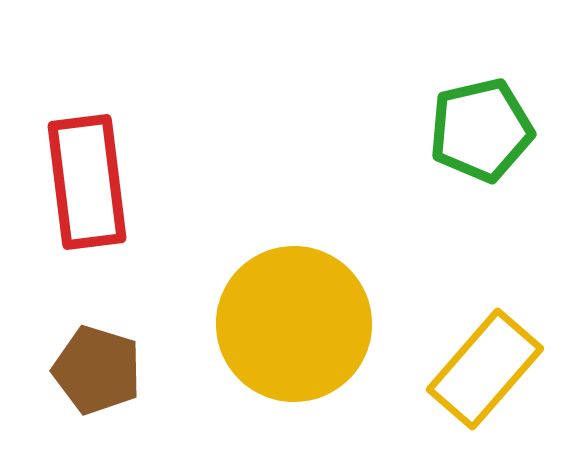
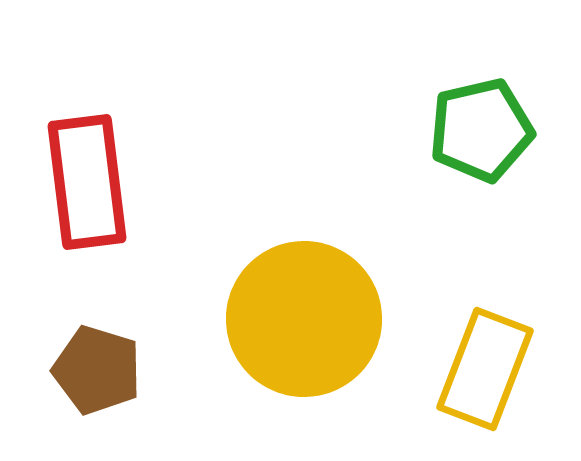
yellow circle: moved 10 px right, 5 px up
yellow rectangle: rotated 20 degrees counterclockwise
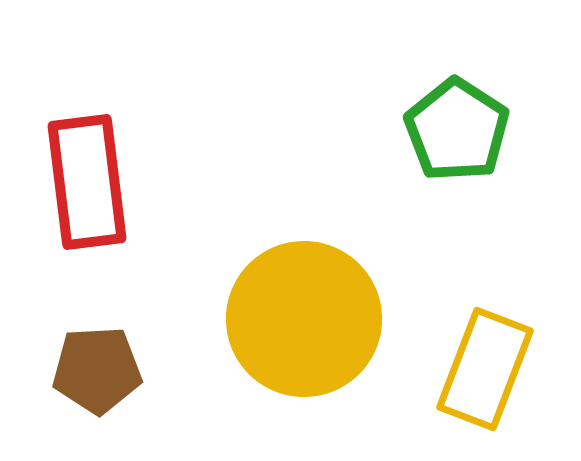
green pentagon: moved 24 px left; rotated 26 degrees counterclockwise
brown pentagon: rotated 20 degrees counterclockwise
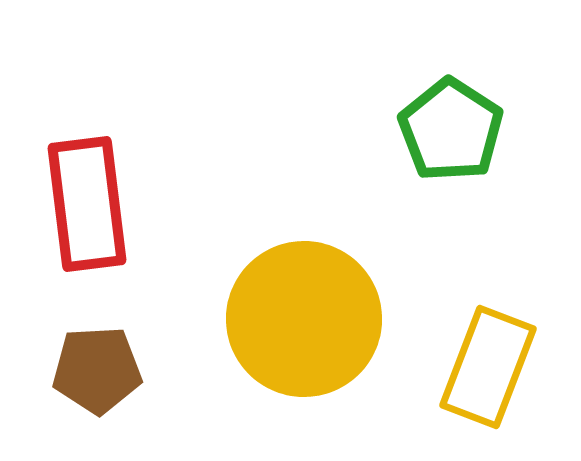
green pentagon: moved 6 px left
red rectangle: moved 22 px down
yellow rectangle: moved 3 px right, 2 px up
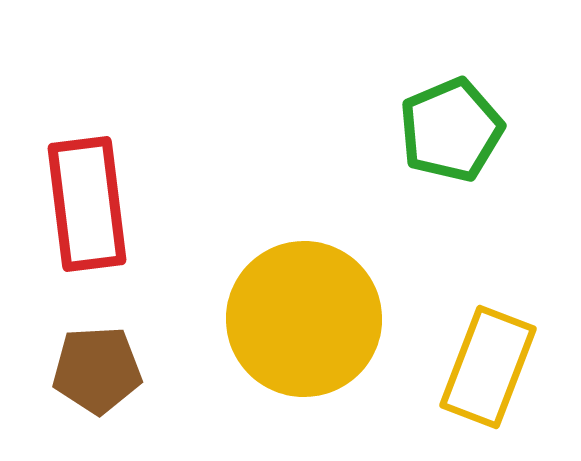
green pentagon: rotated 16 degrees clockwise
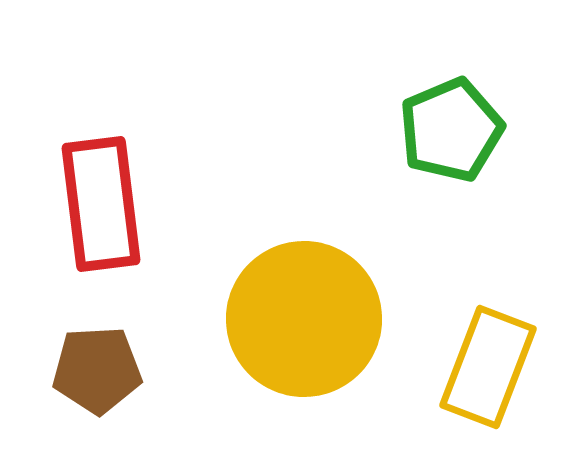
red rectangle: moved 14 px right
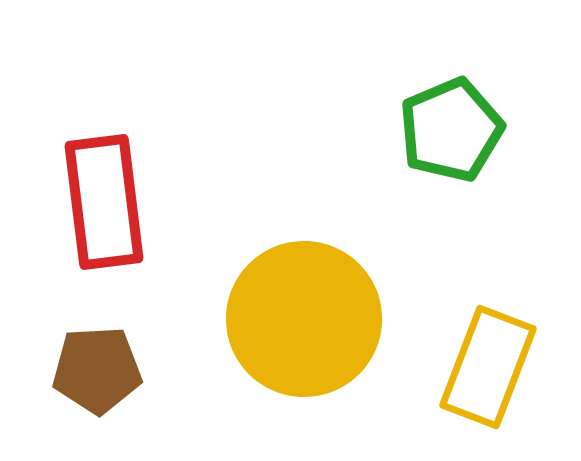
red rectangle: moved 3 px right, 2 px up
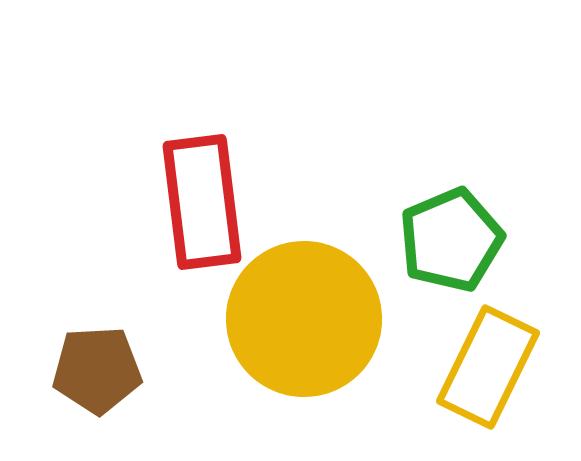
green pentagon: moved 110 px down
red rectangle: moved 98 px right
yellow rectangle: rotated 5 degrees clockwise
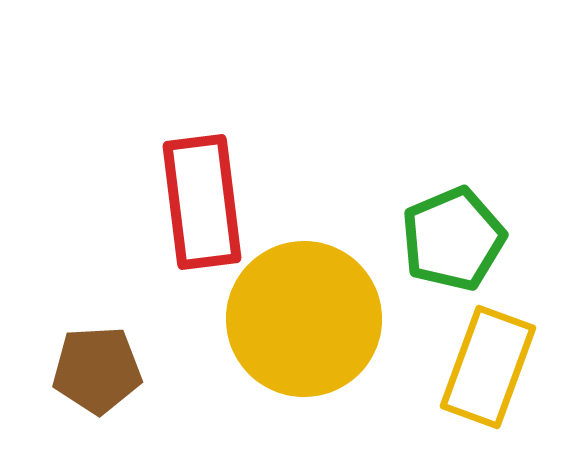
green pentagon: moved 2 px right, 1 px up
yellow rectangle: rotated 6 degrees counterclockwise
